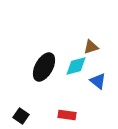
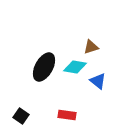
cyan diamond: moved 1 px left, 1 px down; rotated 25 degrees clockwise
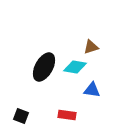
blue triangle: moved 6 px left, 9 px down; rotated 30 degrees counterclockwise
black square: rotated 14 degrees counterclockwise
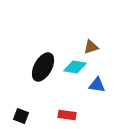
black ellipse: moved 1 px left
blue triangle: moved 5 px right, 5 px up
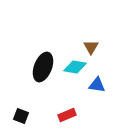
brown triangle: rotated 42 degrees counterclockwise
black ellipse: rotated 8 degrees counterclockwise
red rectangle: rotated 30 degrees counterclockwise
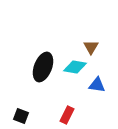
red rectangle: rotated 42 degrees counterclockwise
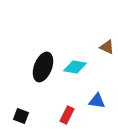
brown triangle: moved 16 px right; rotated 35 degrees counterclockwise
blue triangle: moved 16 px down
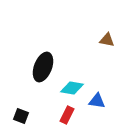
brown triangle: moved 7 px up; rotated 14 degrees counterclockwise
cyan diamond: moved 3 px left, 21 px down
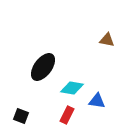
black ellipse: rotated 16 degrees clockwise
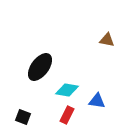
black ellipse: moved 3 px left
cyan diamond: moved 5 px left, 2 px down
black square: moved 2 px right, 1 px down
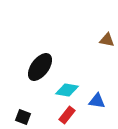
red rectangle: rotated 12 degrees clockwise
